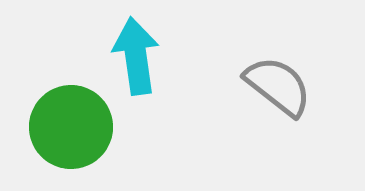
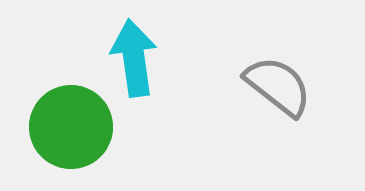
cyan arrow: moved 2 px left, 2 px down
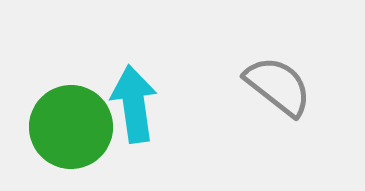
cyan arrow: moved 46 px down
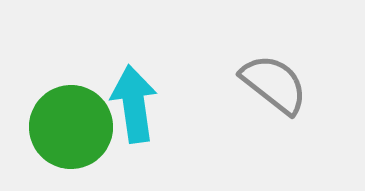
gray semicircle: moved 4 px left, 2 px up
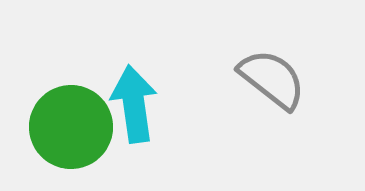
gray semicircle: moved 2 px left, 5 px up
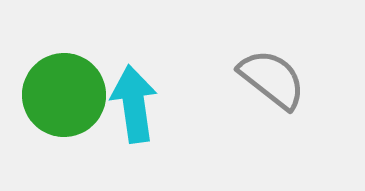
green circle: moved 7 px left, 32 px up
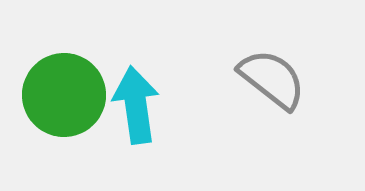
cyan arrow: moved 2 px right, 1 px down
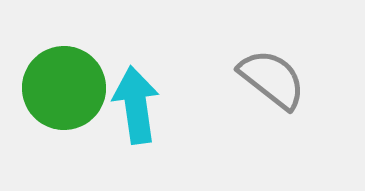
green circle: moved 7 px up
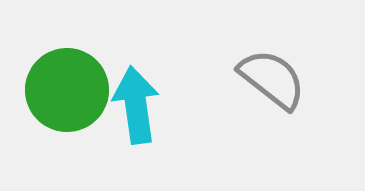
green circle: moved 3 px right, 2 px down
